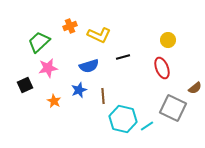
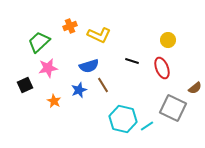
black line: moved 9 px right, 4 px down; rotated 32 degrees clockwise
brown line: moved 11 px up; rotated 28 degrees counterclockwise
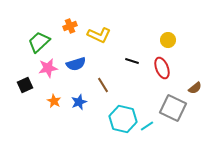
blue semicircle: moved 13 px left, 2 px up
blue star: moved 12 px down
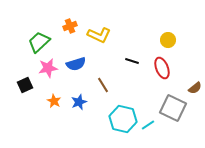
cyan line: moved 1 px right, 1 px up
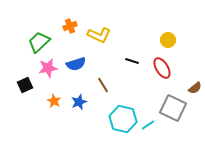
red ellipse: rotated 10 degrees counterclockwise
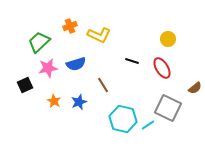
yellow circle: moved 1 px up
gray square: moved 5 px left
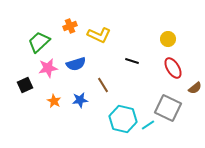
red ellipse: moved 11 px right
blue star: moved 1 px right, 2 px up; rotated 14 degrees clockwise
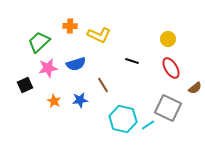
orange cross: rotated 24 degrees clockwise
red ellipse: moved 2 px left
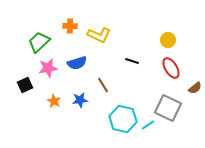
yellow circle: moved 1 px down
blue semicircle: moved 1 px right, 1 px up
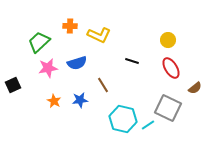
black square: moved 12 px left
